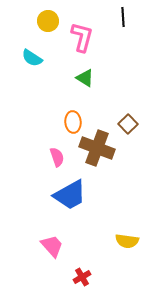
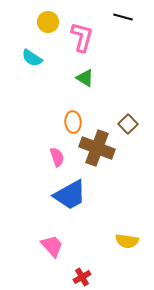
black line: rotated 72 degrees counterclockwise
yellow circle: moved 1 px down
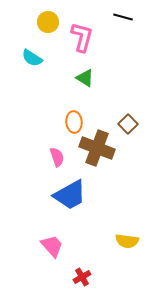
orange ellipse: moved 1 px right
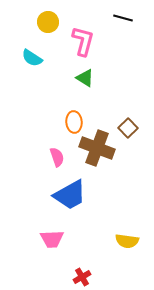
black line: moved 1 px down
pink L-shape: moved 1 px right, 4 px down
brown square: moved 4 px down
pink trapezoid: moved 7 px up; rotated 130 degrees clockwise
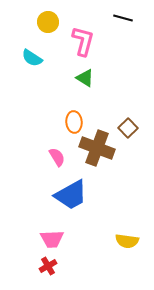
pink semicircle: rotated 12 degrees counterclockwise
blue trapezoid: moved 1 px right
red cross: moved 34 px left, 11 px up
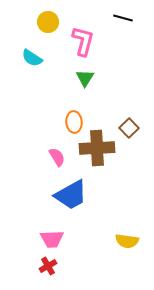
green triangle: rotated 30 degrees clockwise
brown square: moved 1 px right
brown cross: rotated 24 degrees counterclockwise
